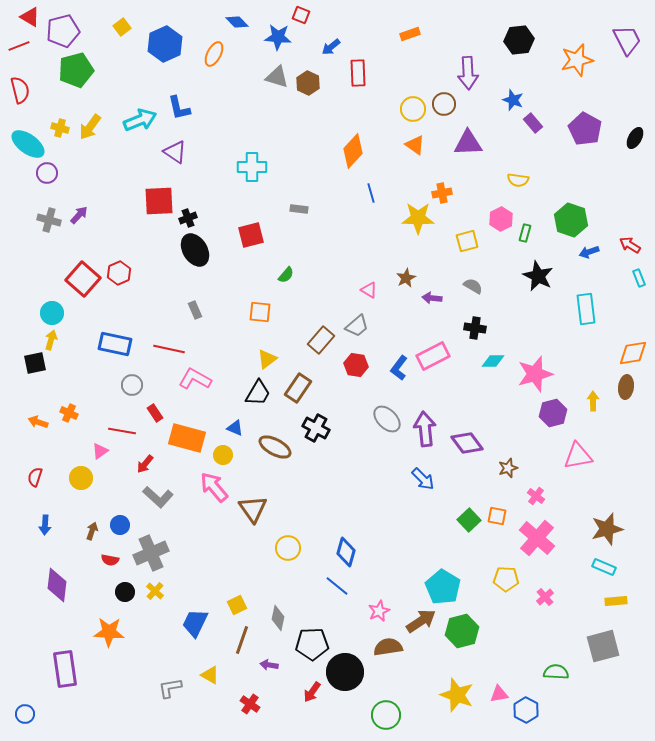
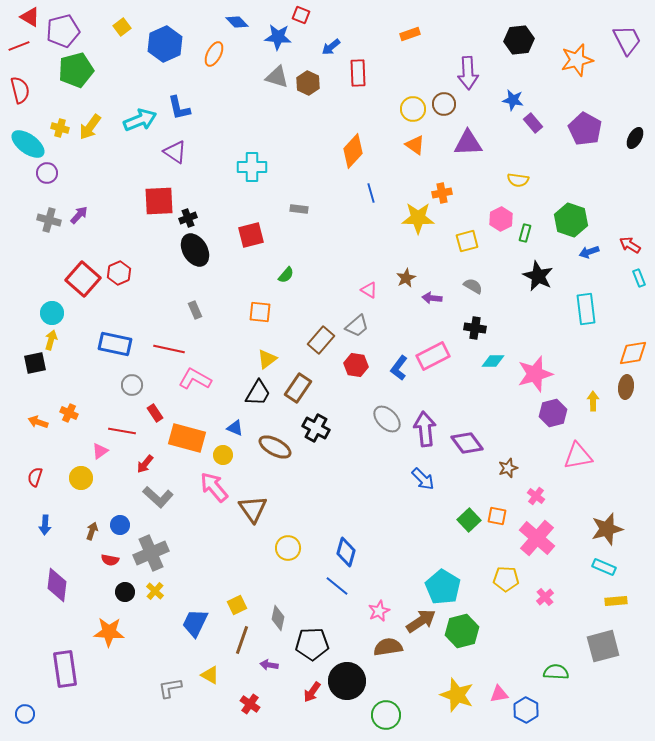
blue star at (513, 100): rotated 10 degrees counterclockwise
black circle at (345, 672): moved 2 px right, 9 px down
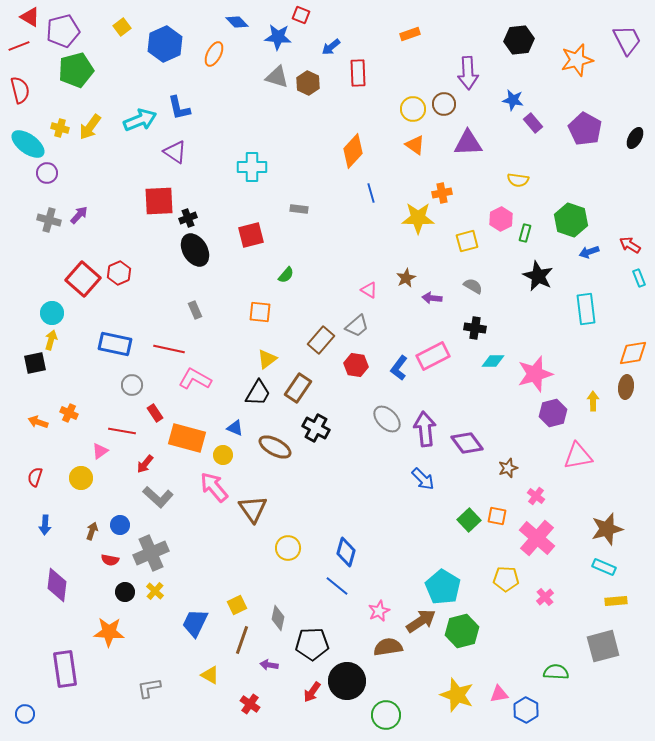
gray L-shape at (170, 688): moved 21 px left
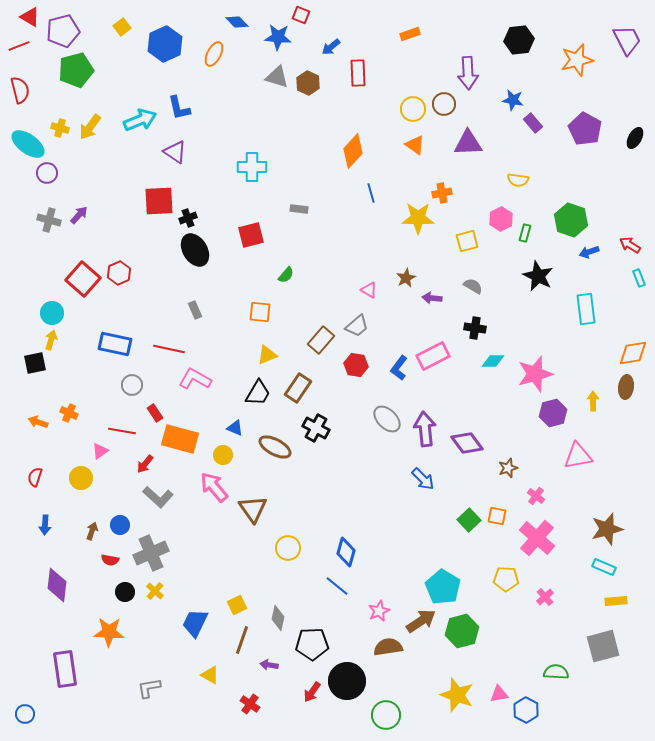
yellow triangle at (267, 359): moved 4 px up; rotated 15 degrees clockwise
orange rectangle at (187, 438): moved 7 px left, 1 px down
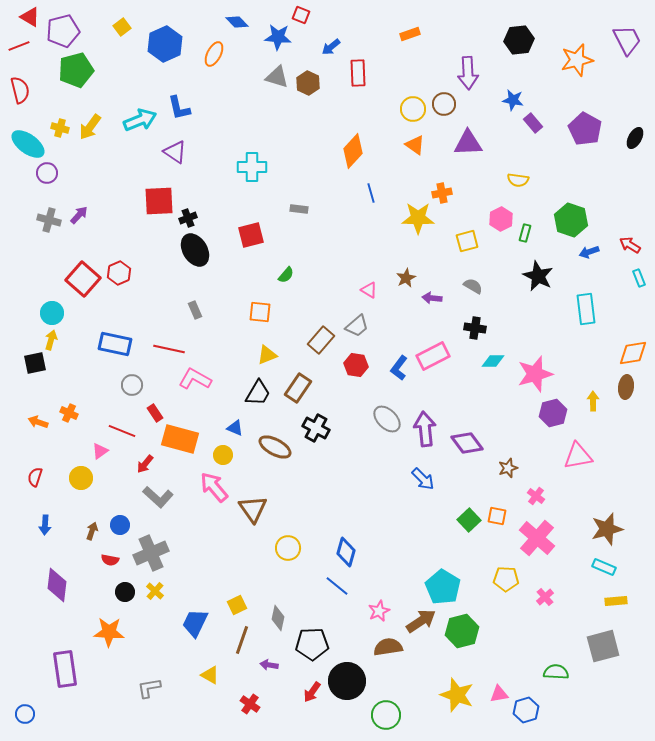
red line at (122, 431): rotated 12 degrees clockwise
blue hexagon at (526, 710): rotated 15 degrees clockwise
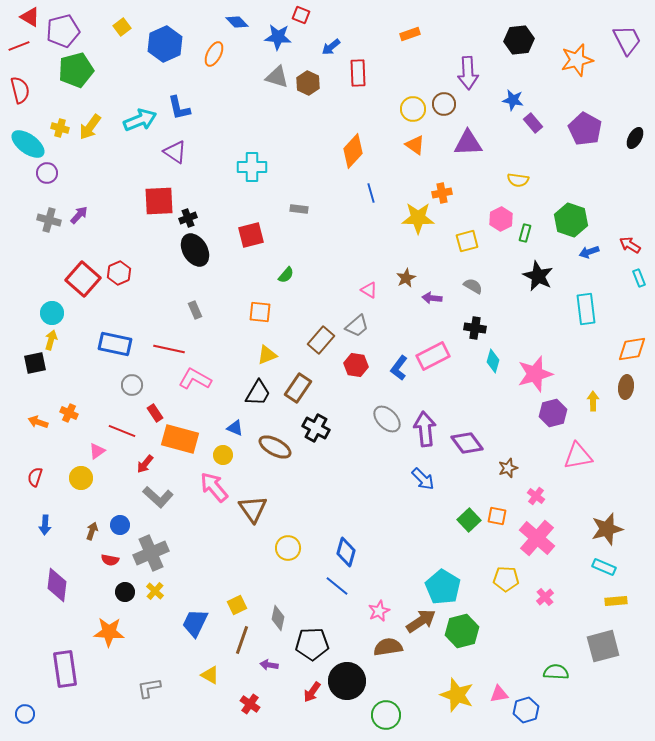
orange diamond at (633, 353): moved 1 px left, 4 px up
cyan diamond at (493, 361): rotated 75 degrees counterclockwise
pink triangle at (100, 451): moved 3 px left
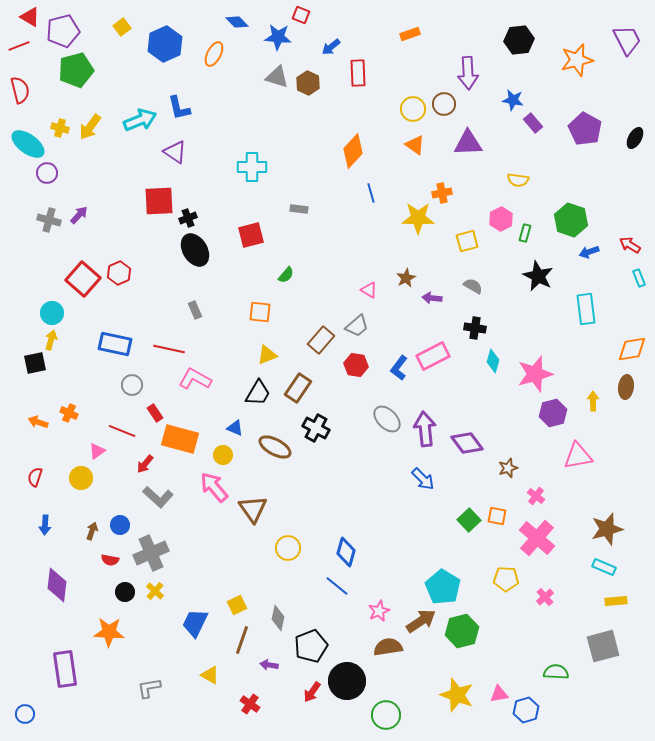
black pentagon at (312, 644): moved 1 px left, 2 px down; rotated 20 degrees counterclockwise
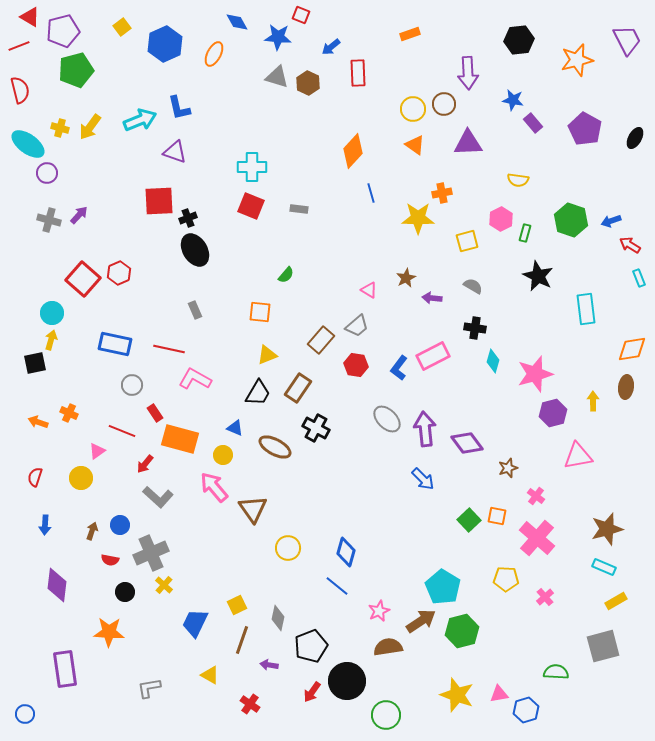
blue diamond at (237, 22): rotated 15 degrees clockwise
purple triangle at (175, 152): rotated 15 degrees counterclockwise
red square at (251, 235): moved 29 px up; rotated 36 degrees clockwise
blue arrow at (589, 252): moved 22 px right, 31 px up
yellow cross at (155, 591): moved 9 px right, 6 px up
yellow rectangle at (616, 601): rotated 25 degrees counterclockwise
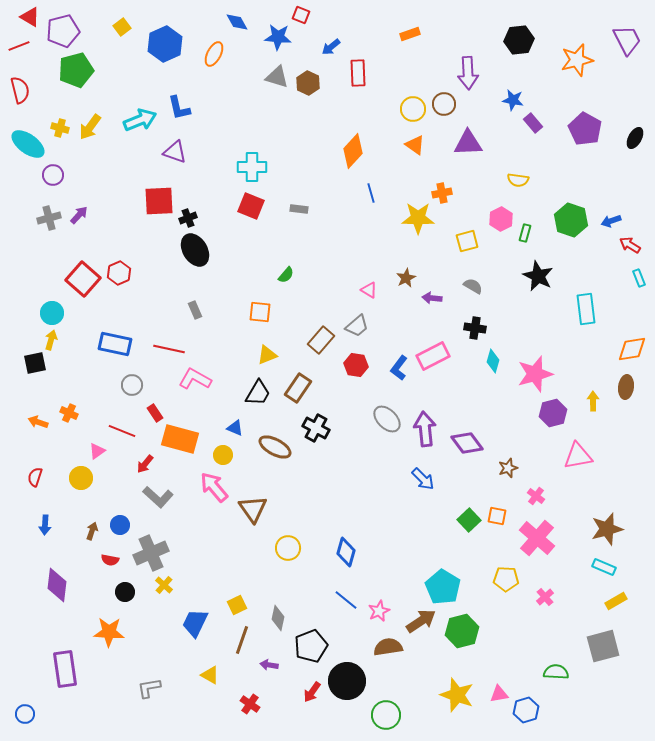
purple circle at (47, 173): moved 6 px right, 2 px down
gray cross at (49, 220): moved 2 px up; rotated 30 degrees counterclockwise
blue line at (337, 586): moved 9 px right, 14 px down
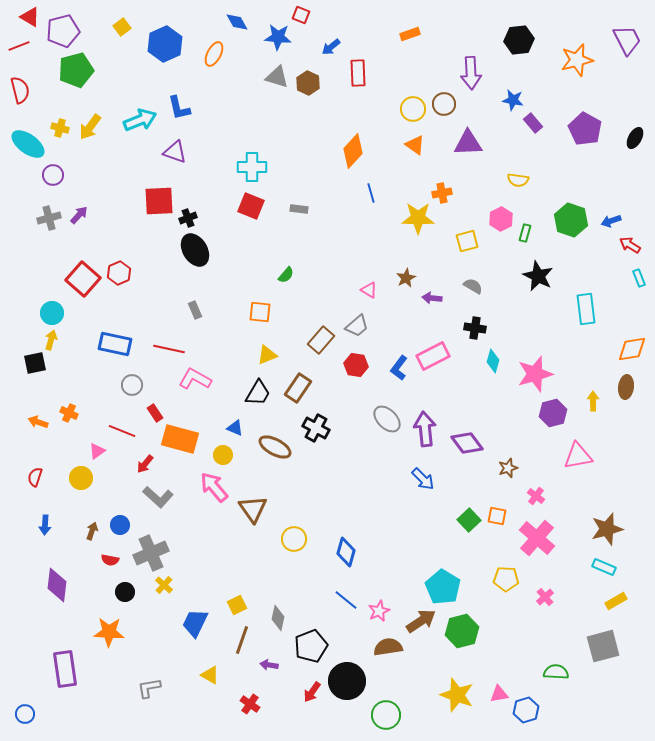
purple arrow at (468, 73): moved 3 px right
yellow circle at (288, 548): moved 6 px right, 9 px up
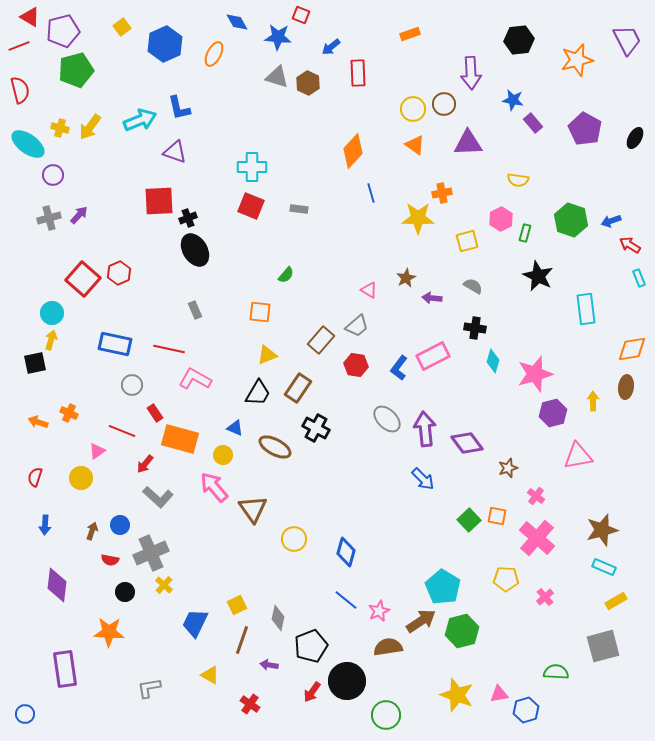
brown star at (607, 529): moved 5 px left, 1 px down
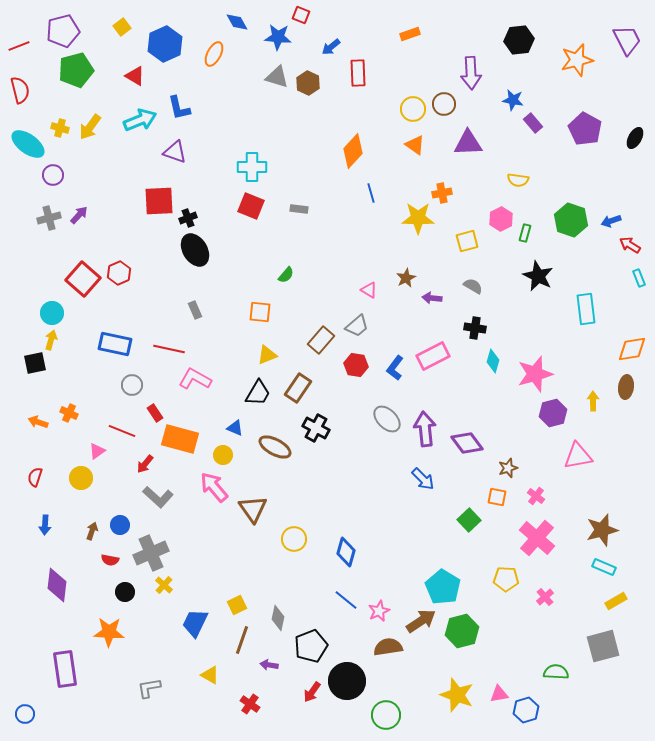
red triangle at (30, 17): moved 105 px right, 59 px down
blue L-shape at (399, 368): moved 4 px left
orange square at (497, 516): moved 19 px up
